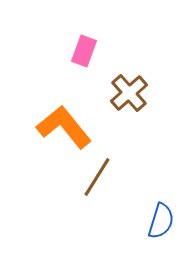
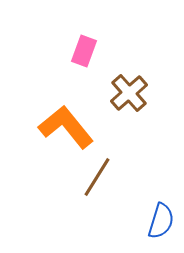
orange L-shape: moved 2 px right
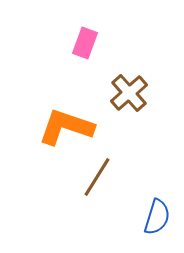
pink rectangle: moved 1 px right, 8 px up
orange L-shape: rotated 32 degrees counterclockwise
blue semicircle: moved 4 px left, 4 px up
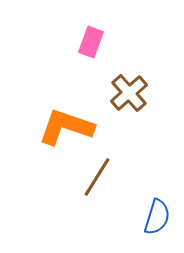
pink rectangle: moved 6 px right, 1 px up
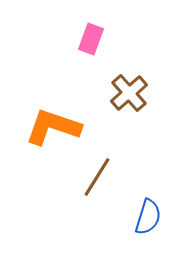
pink rectangle: moved 3 px up
orange L-shape: moved 13 px left
blue semicircle: moved 9 px left
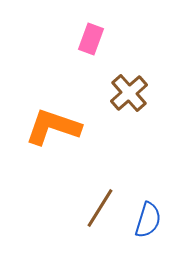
brown line: moved 3 px right, 31 px down
blue semicircle: moved 3 px down
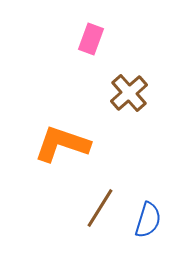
orange L-shape: moved 9 px right, 17 px down
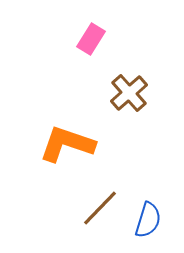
pink rectangle: rotated 12 degrees clockwise
orange L-shape: moved 5 px right
brown line: rotated 12 degrees clockwise
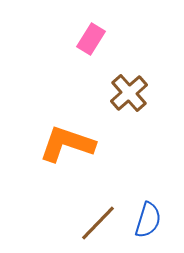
brown line: moved 2 px left, 15 px down
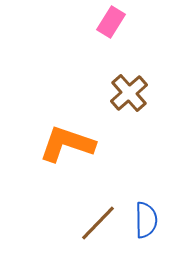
pink rectangle: moved 20 px right, 17 px up
blue semicircle: moved 2 px left; rotated 18 degrees counterclockwise
